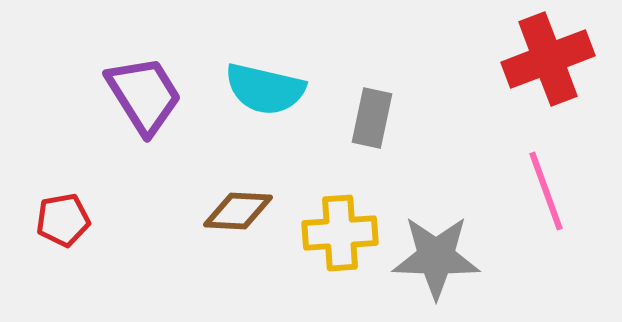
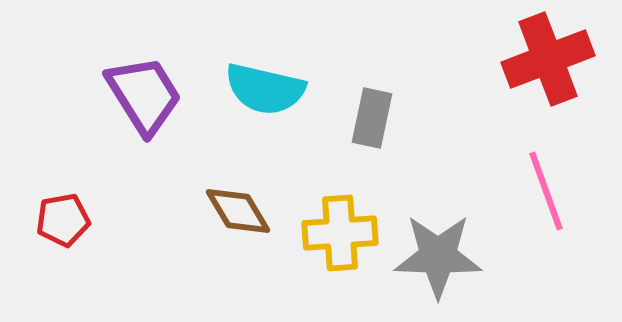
brown diamond: rotated 56 degrees clockwise
gray star: moved 2 px right, 1 px up
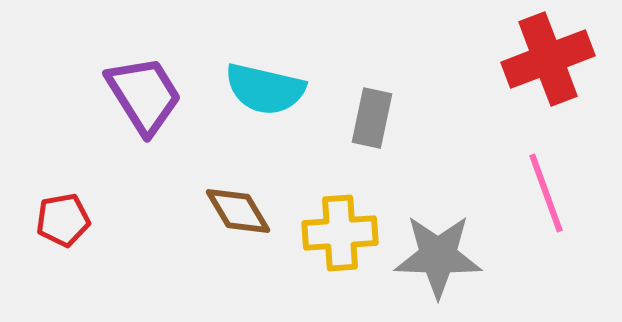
pink line: moved 2 px down
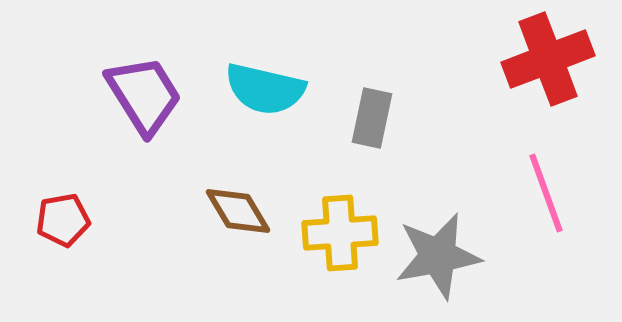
gray star: rotated 12 degrees counterclockwise
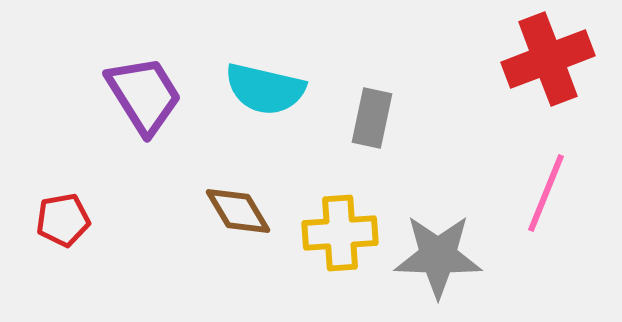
pink line: rotated 42 degrees clockwise
gray star: rotated 12 degrees clockwise
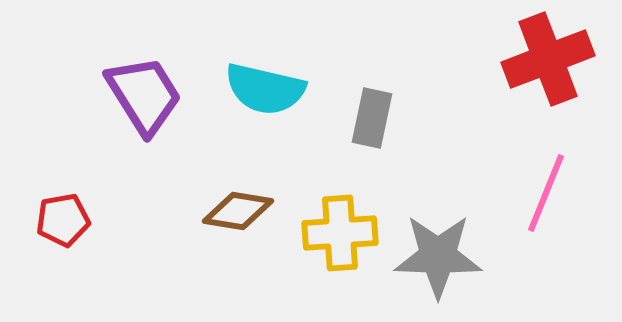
brown diamond: rotated 50 degrees counterclockwise
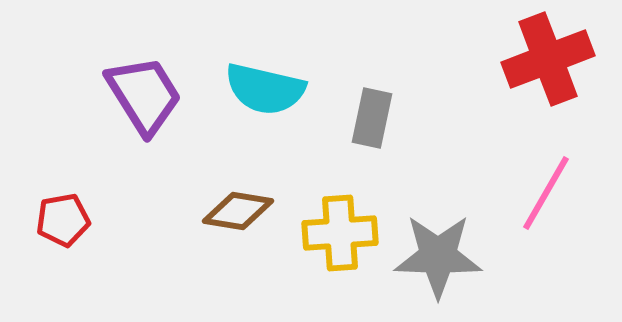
pink line: rotated 8 degrees clockwise
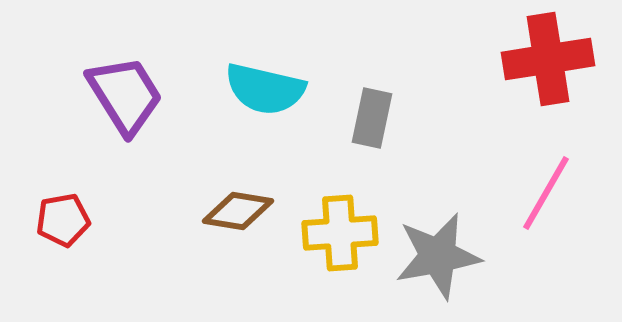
red cross: rotated 12 degrees clockwise
purple trapezoid: moved 19 px left
gray star: rotated 12 degrees counterclockwise
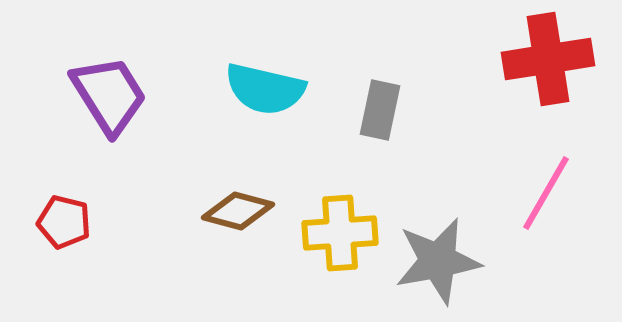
purple trapezoid: moved 16 px left
gray rectangle: moved 8 px right, 8 px up
brown diamond: rotated 6 degrees clockwise
red pentagon: moved 1 px right, 2 px down; rotated 24 degrees clockwise
gray star: moved 5 px down
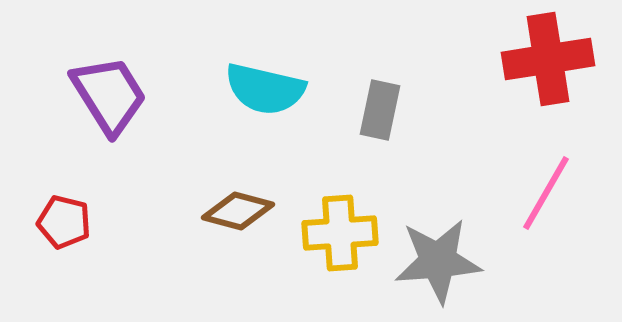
gray star: rotated 6 degrees clockwise
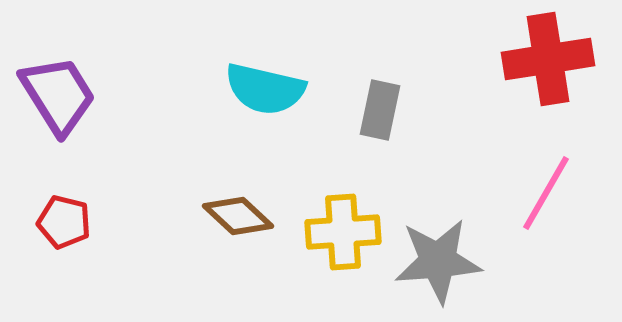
purple trapezoid: moved 51 px left
brown diamond: moved 5 px down; rotated 28 degrees clockwise
yellow cross: moved 3 px right, 1 px up
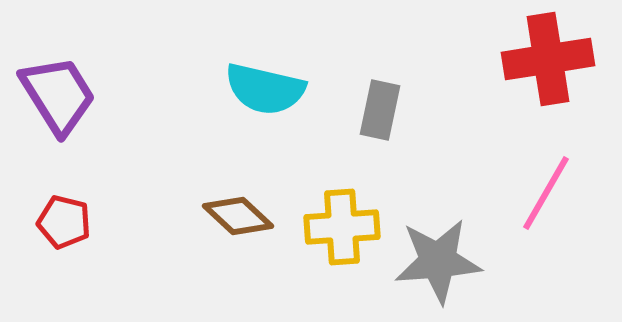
yellow cross: moved 1 px left, 5 px up
